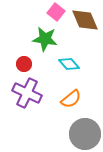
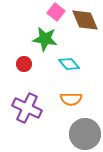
purple cross: moved 15 px down
orange semicircle: rotated 40 degrees clockwise
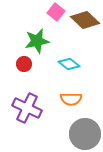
brown diamond: rotated 24 degrees counterclockwise
green star: moved 8 px left, 2 px down; rotated 20 degrees counterclockwise
cyan diamond: rotated 10 degrees counterclockwise
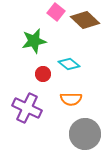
green star: moved 3 px left
red circle: moved 19 px right, 10 px down
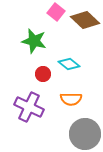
green star: rotated 25 degrees clockwise
purple cross: moved 2 px right, 1 px up
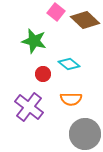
purple cross: rotated 12 degrees clockwise
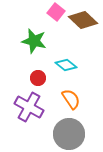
brown diamond: moved 2 px left
cyan diamond: moved 3 px left, 1 px down
red circle: moved 5 px left, 4 px down
orange semicircle: rotated 125 degrees counterclockwise
purple cross: rotated 8 degrees counterclockwise
gray circle: moved 16 px left
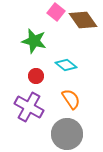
brown diamond: rotated 12 degrees clockwise
red circle: moved 2 px left, 2 px up
gray circle: moved 2 px left
